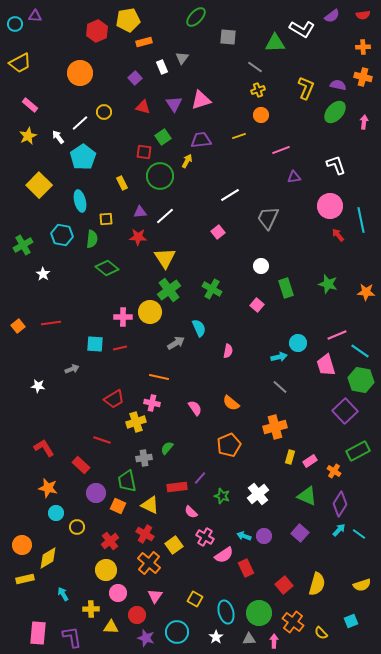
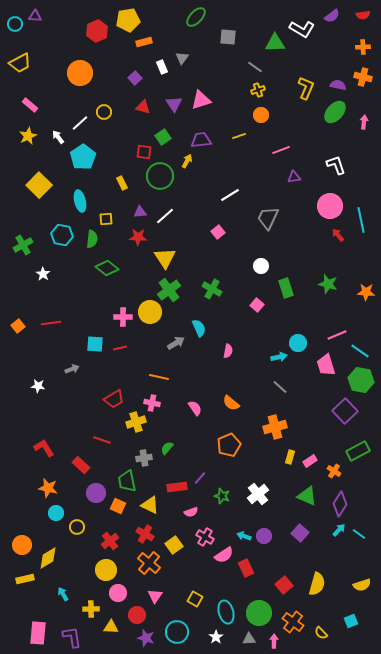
pink semicircle at (191, 512): rotated 64 degrees counterclockwise
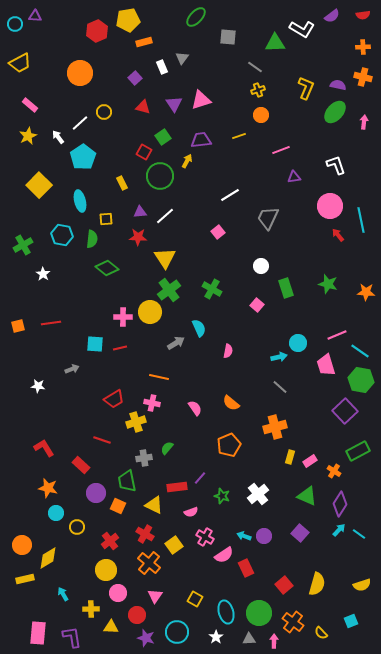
red square at (144, 152): rotated 21 degrees clockwise
orange square at (18, 326): rotated 24 degrees clockwise
yellow triangle at (150, 505): moved 4 px right
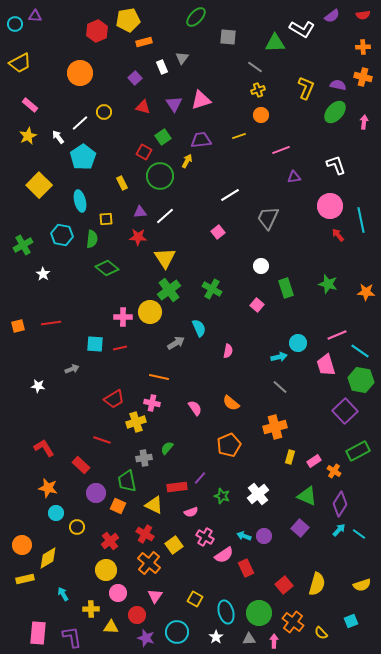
pink rectangle at (310, 461): moved 4 px right
purple square at (300, 533): moved 5 px up
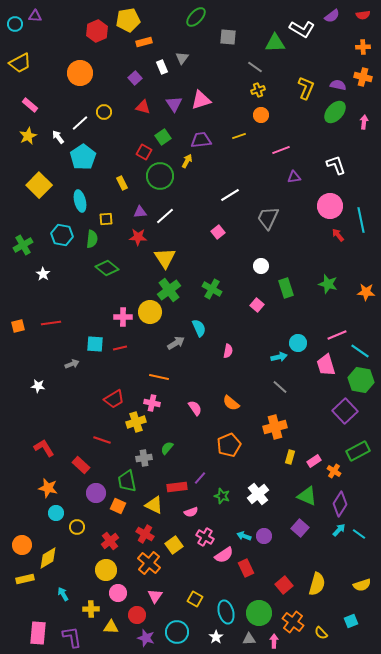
gray arrow at (72, 369): moved 5 px up
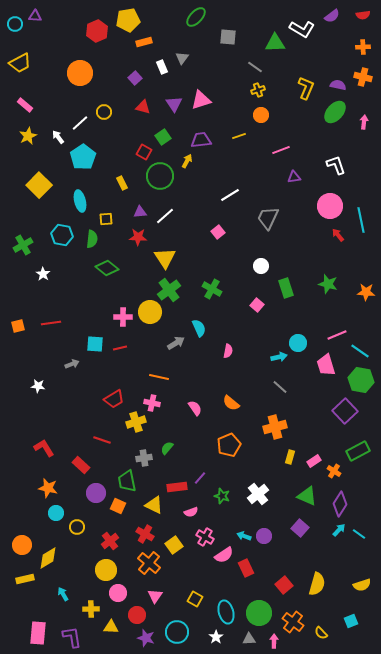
pink rectangle at (30, 105): moved 5 px left
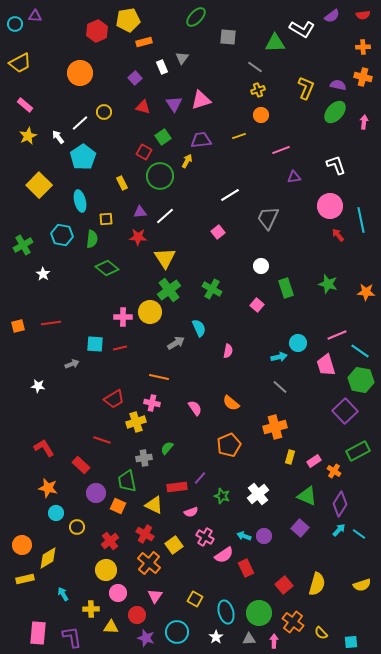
cyan square at (351, 621): moved 21 px down; rotated 16 degrees clockwise
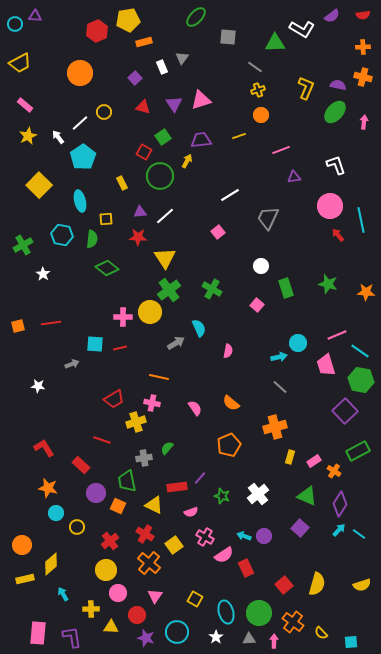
yellow diamond at (48, 558): moved 3 px right, 6 px down; rotated 10 degrees counterclockwise
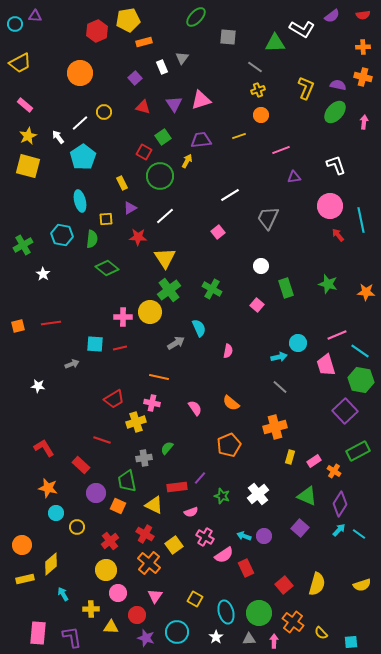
yellow square at (39, 185): moved 11 px left, 19 px up; rotated 30 degrees counterclockwise
purple triangle at (140, 212): moved 10 px left, 4 px up; rotated 24 degrees counterclockwise
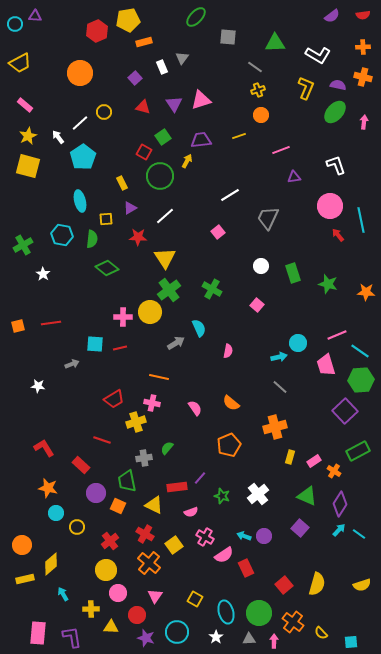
white L-shape at (302, 29): moved 16 px right, 26 px down
green rectangle at (286, 288): moved 7 px right, 15 px up
green hexagon at (361, 380): rotated 15 degrees counterclockwise
